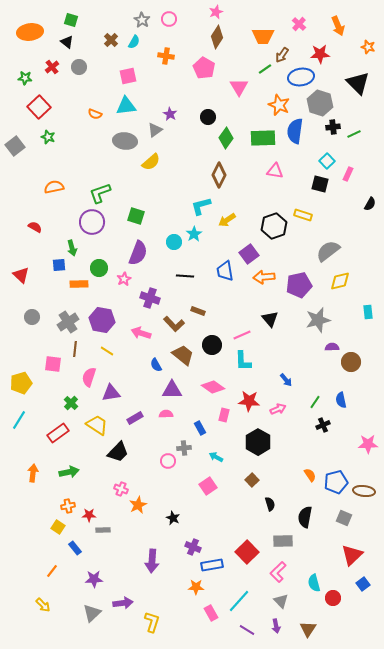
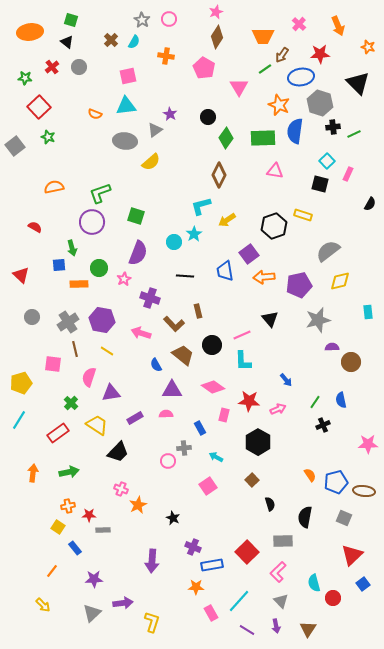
brown rectangle at (198, 311): rotated 56 degrees clockwise
brown line at (75, 349): rotated 21 degrees counterclockwise
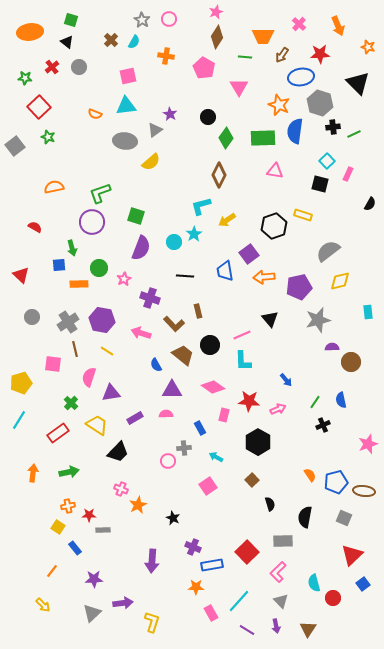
green line at (265, 69): moved 20 px left, 12 px up; rotated 40 degrees clockwise
purple semicircle at (138, 253): moved 3 px right, 5 px up
purple pentagon at (299, 285): moved 2 px down
black circle at (212, 345): moved 2 px left
pink star at (368, 444): rotated 18 degrees counterclockwise
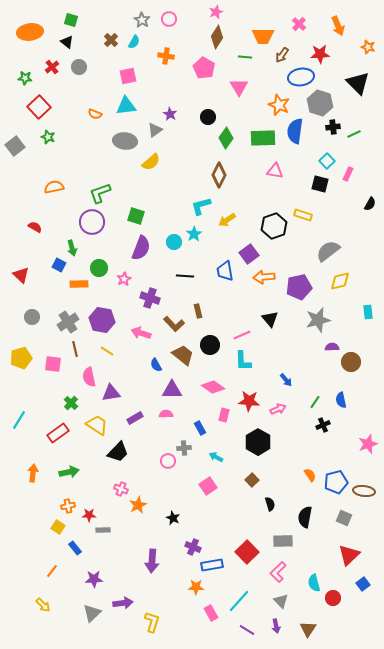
blue square at (59, 265): rotated 32 degrees clockwise
pink semicircle at (89, 377): rotated 30 degrees counterclockwise
yellow pentagon at (21, 383): moved 25 px up
red triangle at (352, 555): moved 3 px left
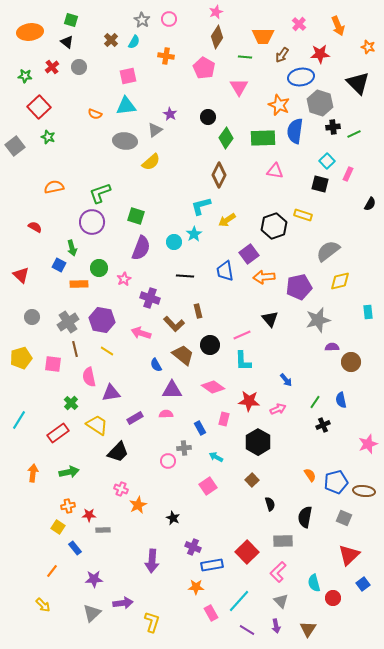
green star at (25, 78): moved 2 px up
pink rectangle at (224, 415): moved 4 px down
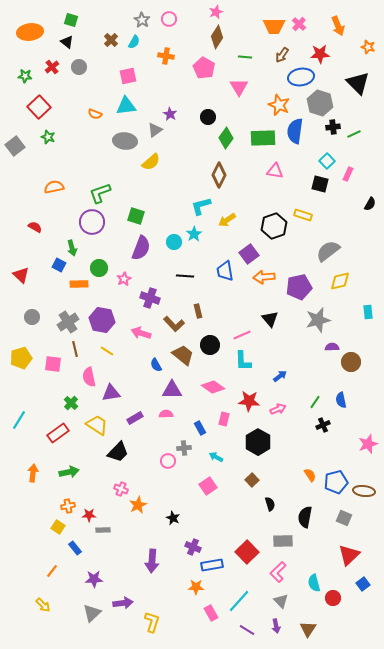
orange trapezoid at (263, 36): moved 11 px right, 10 px up
blue arrow at (286, 380): moved 6 px left, 4 px up; rotated 88 degrees counterclockwise
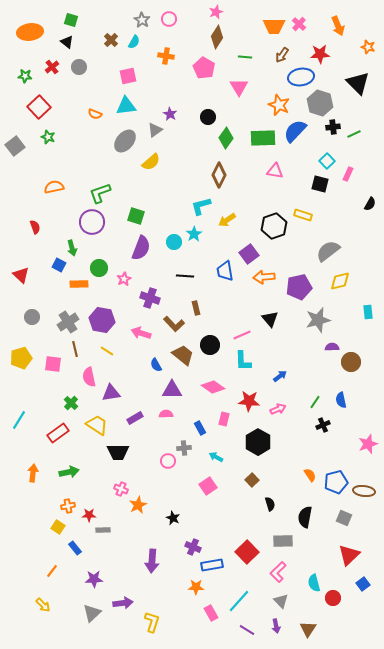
blue semicircle at (295, 131): rotated 35 degrees clockwise
gray ellipse at (125, 141): rotated 55 degrees counterclockwise
red semicircle at (35, 227): rotated 40 degrees clockwise
brown rectangle at (198, 311): moved 2 px left, 3 px up
black trapezoid at (118, 452): rotated 45 degrees clockwise
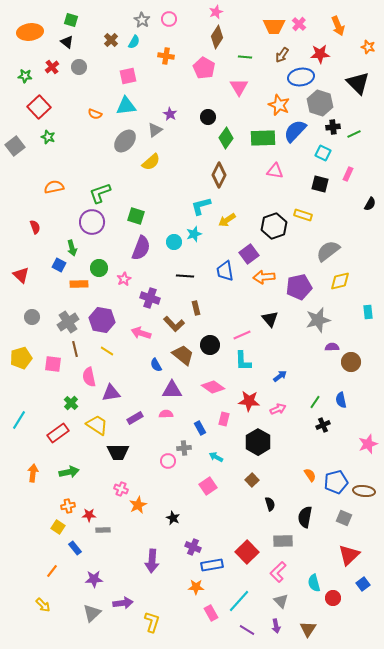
cyan square at (327, 161): moved 4 px left, 8 px up; rotated 21 degrees counterclockwise
cyan star at (194, 234): rotated 14 degrees clockwise
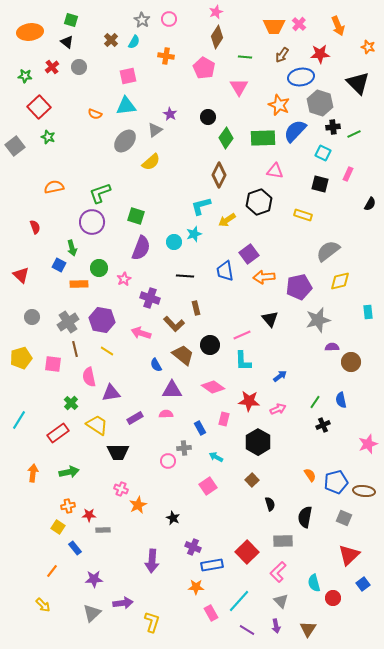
black hexagon at (274, 226): moved 15 px left, 24 px up
